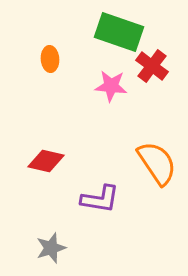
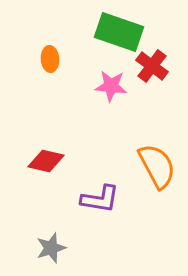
orange semicircle: moved 3 px down; rotated 6 degrees clockwise
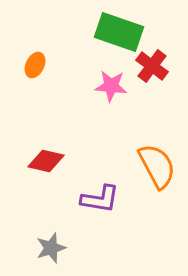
orange ellipse: moved 15 px left, 6 px down; rotated 30 degrees clockwise
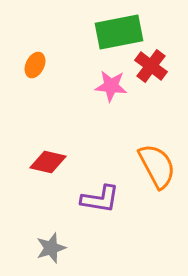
green rectangle: rotated 30 degrees counterclockwise
red cross: moved 1 px left
red diamond: moved 2 px right, 1 px down
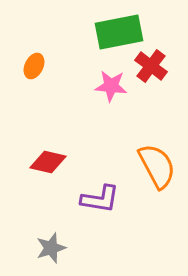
orange ellipse: moved 1 px left, 1 px down
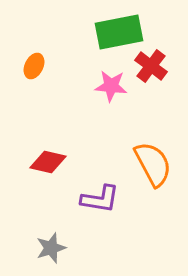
orange semicircle: moved 4 px left, 2 px up
